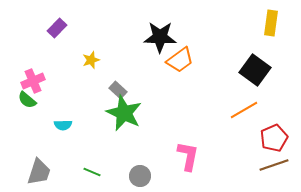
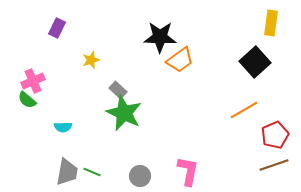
purple rectangle: rotated 18 degrees counterclockwise
black square: moved 8 px up; rotated 12 degrees clockwise
cyan semicircle: moved 2 px down
red pentagon: moved 1 px right, 3 px up
pink L-shape: moved 15 px down
gray trapezoid: moved 28 px right; rotated 8 degrees counterclockwise
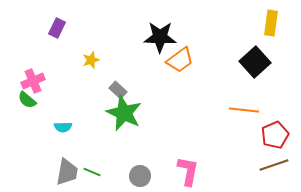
orange line: rotated 36 degrees clockwise
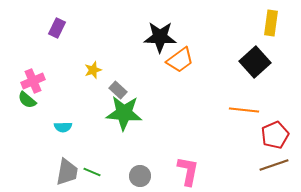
yellow star: moved 2 px right, 10 px down
green star: rotated 21 degrees counterclockwise
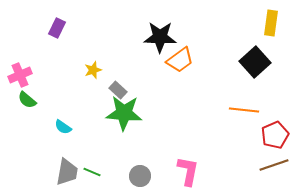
pink cross: moved 13 px left, 6 px up
cyan semicircle: rotated 36 degrees clockwise
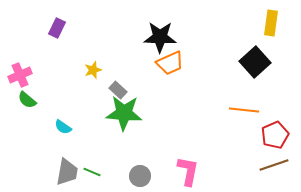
orange trapezoid: moved 10 px left, 3 px down; rotated 12 degrees clockwise
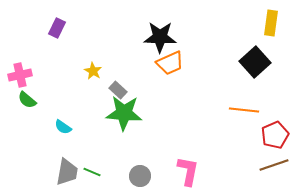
yellow star: moved 1 px down; rotated 24 degrees counterclockwise
pink cross: rotated 10 degrees clockwise
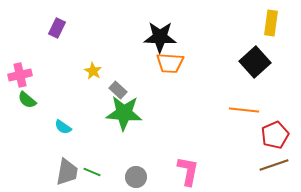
orange trapezoid: rotated 28 degrees clockwise
gray circle: moved 4 px left, 1 px down
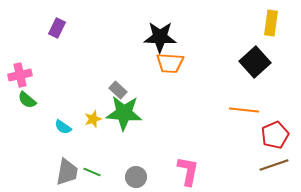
yellow star: moved 48 px down; rotated 24 degrees clockwise
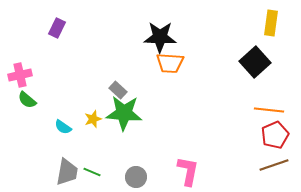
orange line: moved 25 px right
